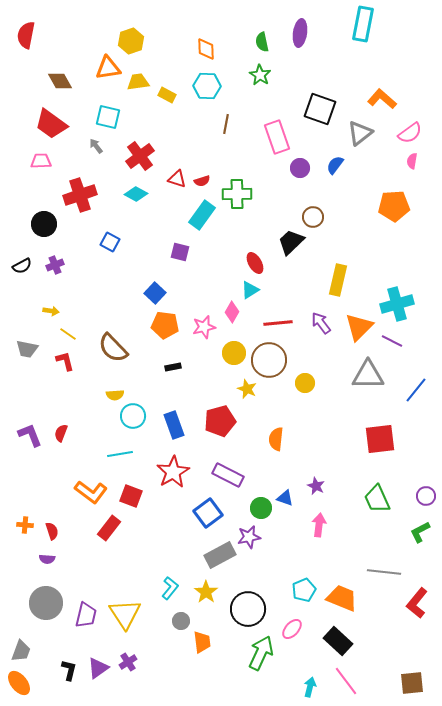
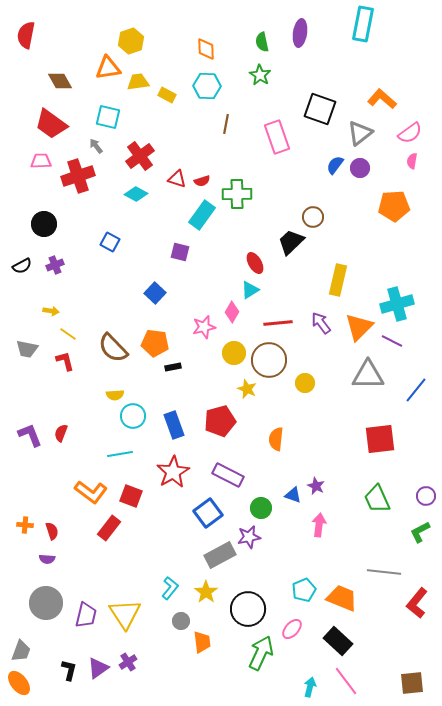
purple circle at (300, 168): moved 60 px right
red cross at (80, 195): moved 2 px left, 19 px up
orange pentagon at (165, 325): moved 10 px left, 18 px down
blue triangle at (285, 498): moved 8 px right, 3 px up
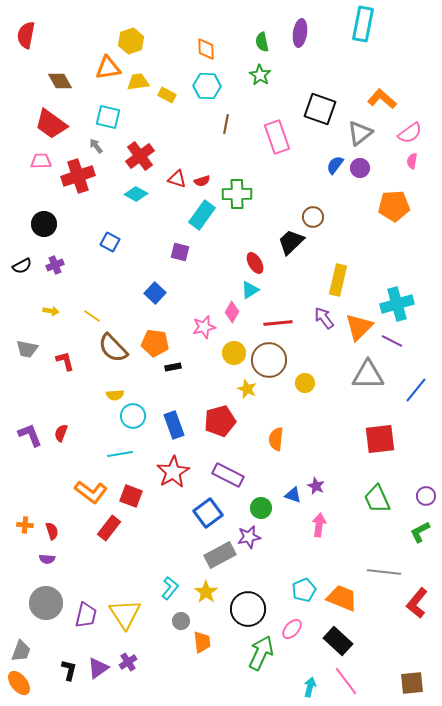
purple arrow at (321, 323): moved 3 px right, 5 px up
yellow line at (68, 334): moved 24 px right, 18 px up
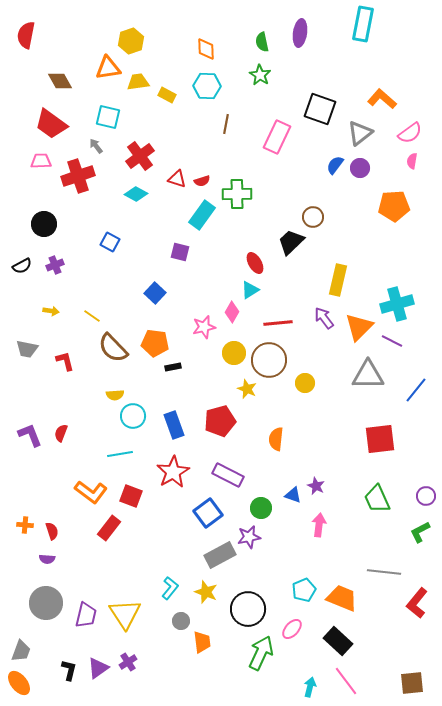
pink rectangle at (277, 137): rotated 44 degrees clockwise
yellow star at (206, 592): rotated 15 degrees counterclockwise
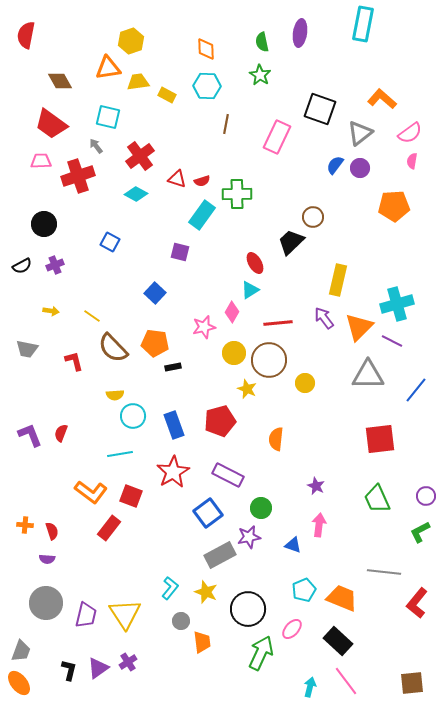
red L-shape at (65, 361): moved 9 px right
blue triangle at (293, 495): moved 50 px down
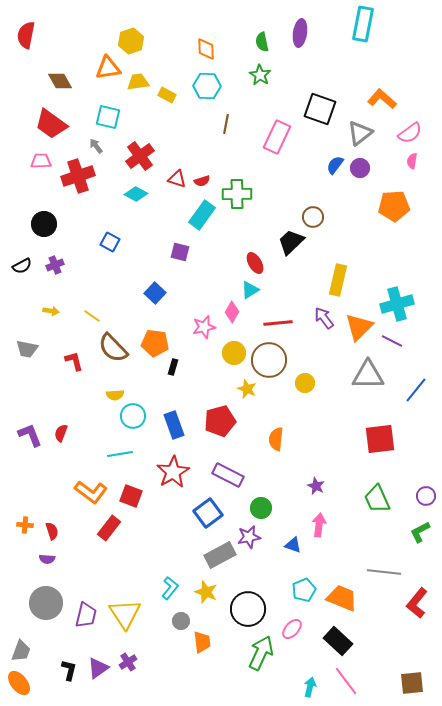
black rectangle at (173, 367): rotated 63 degrees counterclockwise
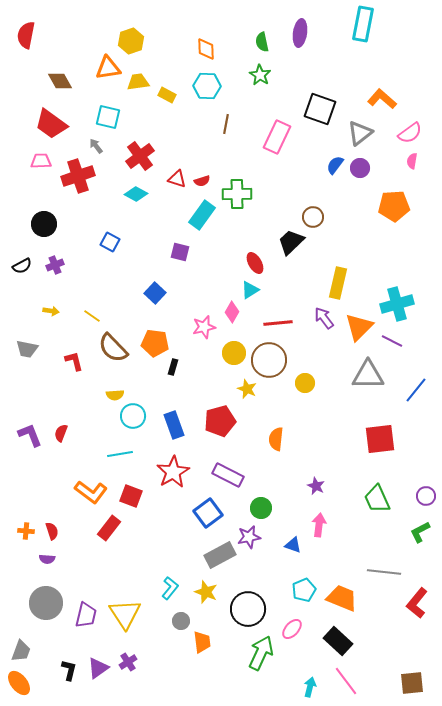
yellow rectangle at (338, 280): moved 3 px down
orange cross at (25, 525): moved 1 px right, 6 px down
